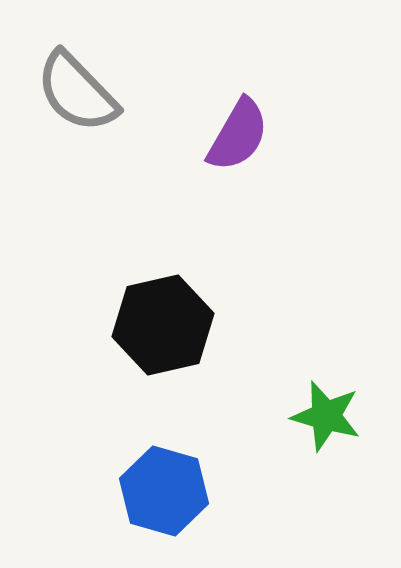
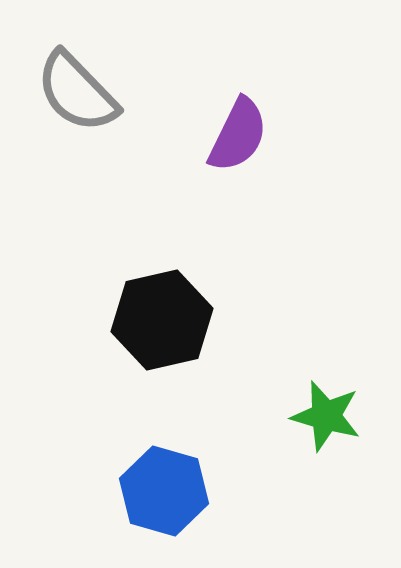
purple semicircle: rotated 4 degrees counterclockwise
black hexagon: moved 1 px left, 5 px up
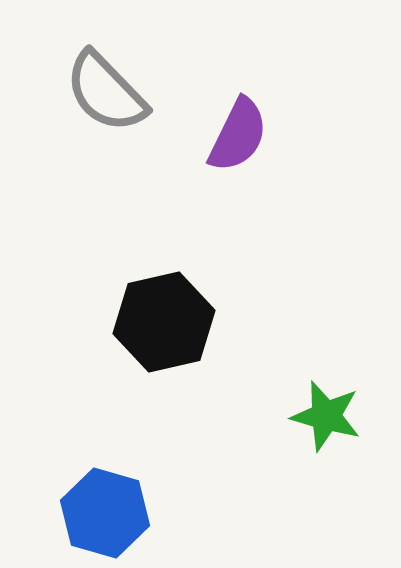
gray semicircle: moved 29 px right
black hexagon: moved 2 px right, 2 px down
blue hexagon: moved 59 px left, 22 px down
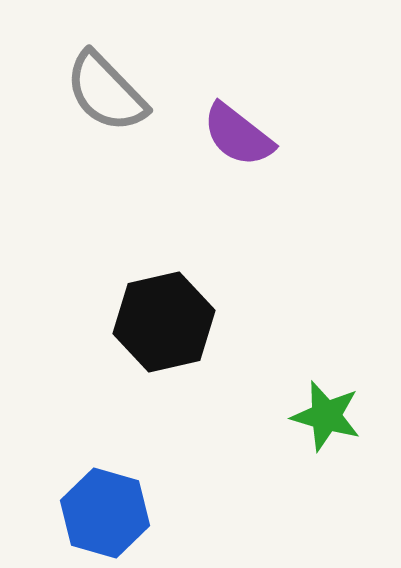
purple semicircle: rotated 102 degrees clockwise
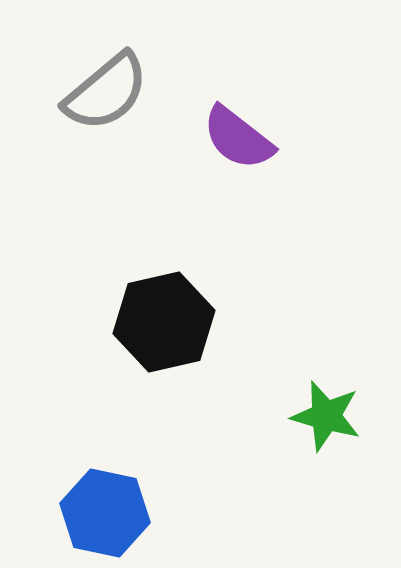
gray semicircle: rotated 86 degrees counterclockwise
purple semicircle: moved 3 px down
blue hexagon: rotated 4 degrees counterclockwise
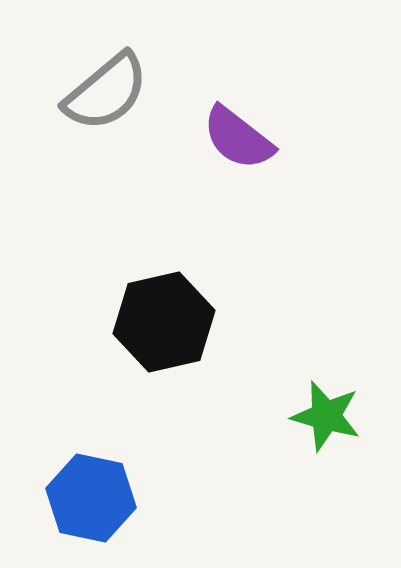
blue hexagon: moved 14 px left, 15 px up
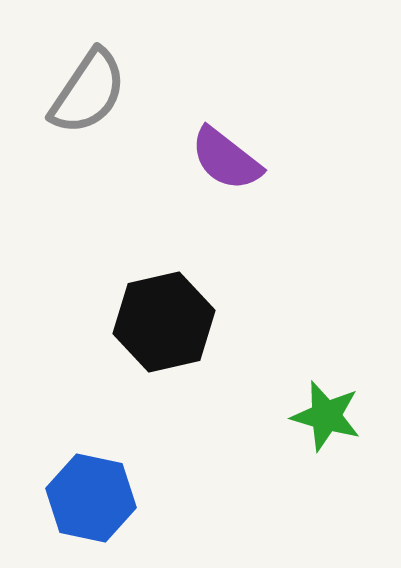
gray semicircle: moved 18 px left; rotated 16 degrees counterclockwise
purple semicircle: moved 12 px left, 21 px down
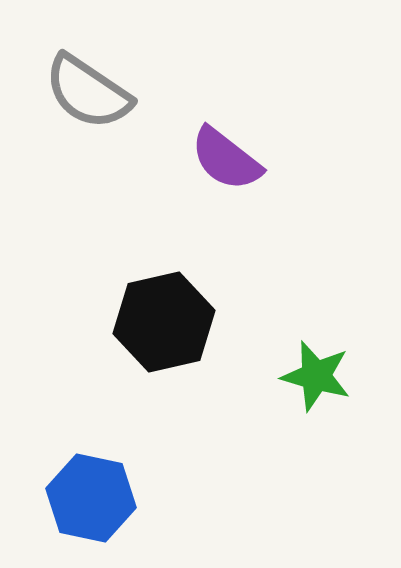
gray semicircle: rotated 90 degrees clockwise
green star: moved 10 px left, 40 px up
